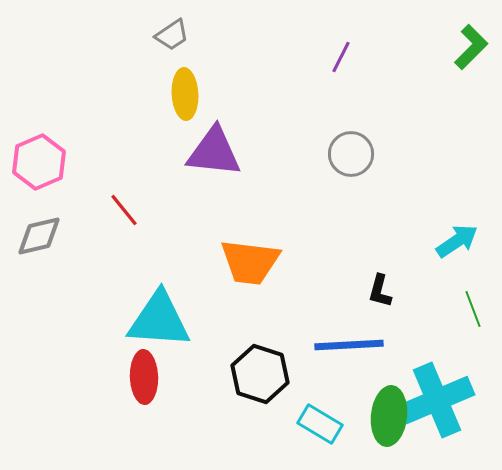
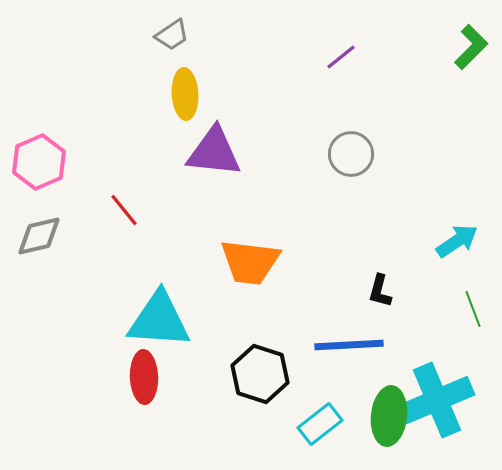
purple line: rotated 24 degrees clockwise
cyan rectangle: rotated 69 degrees counterclockwise
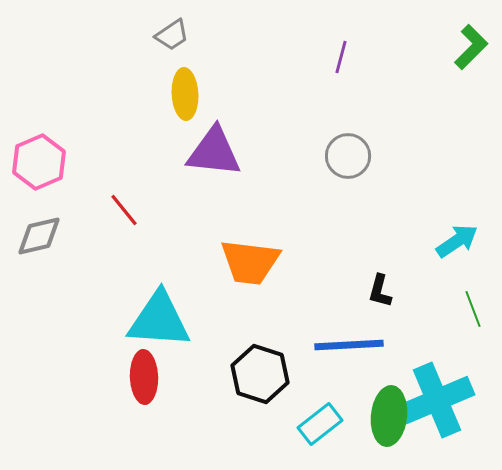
purple line: rotated 36 degrees counterclockwise
gray circle: moved 3 px left, 2 px down
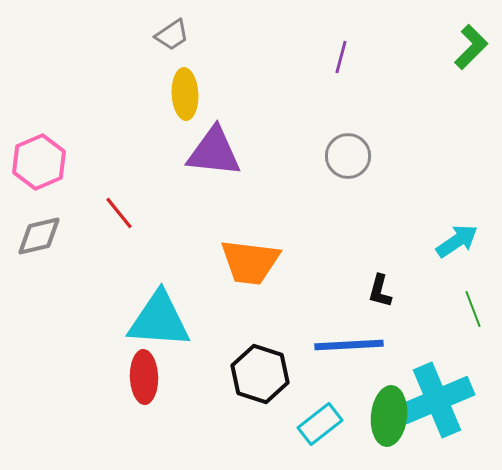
red line: moved 5 px left, 3 px down
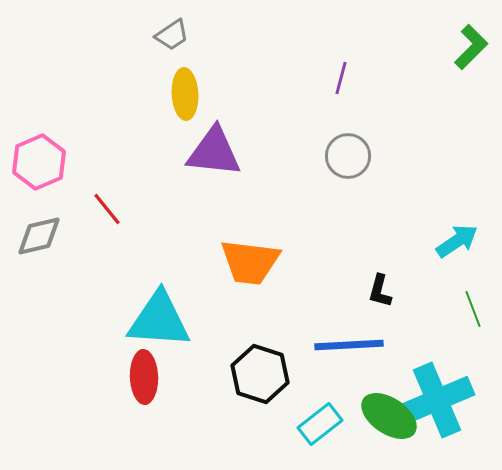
purple line: moved 21 px down
red line: moved 12 px left, 4 px up
green ellipse: rotated 62 degrees counterclockwise
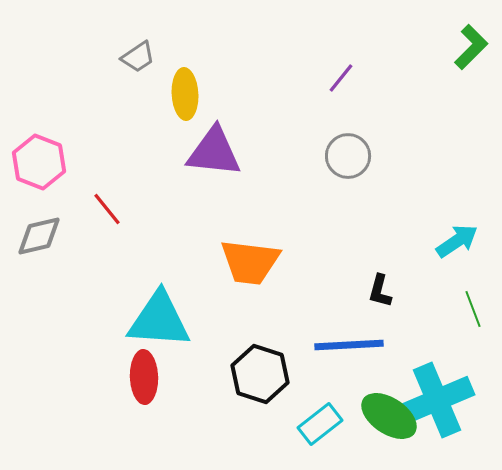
gray trapezoid: moved 34 px left, 22 px down
purple line: rotated 24 degrees clockwise
pink hexagon: rotated 16 degrees counterclockwise
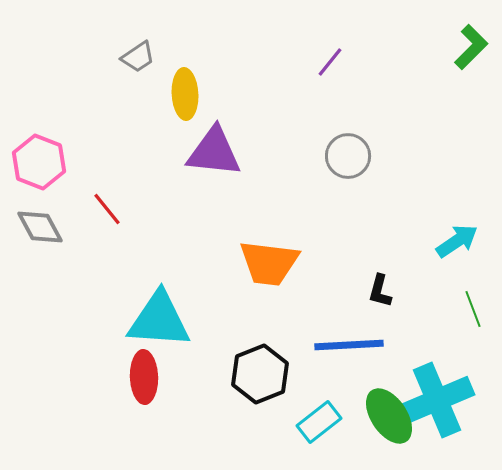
purple line: moved 11 px left, 16 px up
gray diamond: moved 1 px right, 9 px up; rotated 75 degrees clockwise
orange trapezoid: moved 19 px right, 1 px down
black hexagon: rotated 20 degrees clockwise
green ellipse: rotated 22 degrees clockwise
cyan rectangle: moved 1 px left, 2 px up
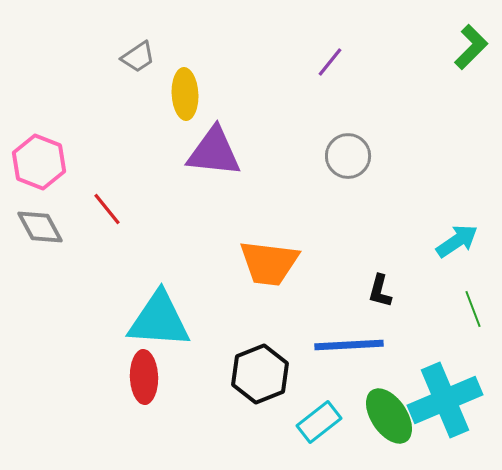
cyan cross: moved 8 px right
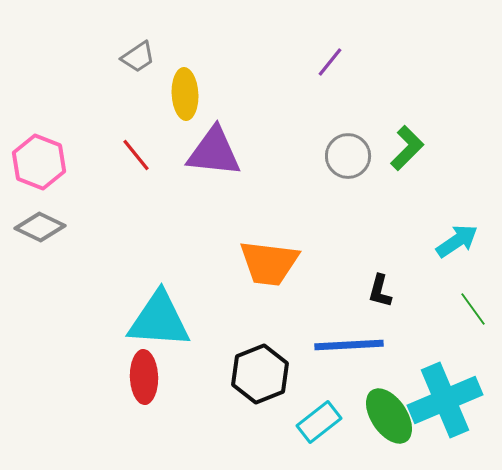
green L-shape: moved 64 px left, 101 px down
red line: moved 29 px right, 54 px up
gray diamond: rotated 36 degrees counterclockwise
green line: rotated 15 degrees counterclockwise
